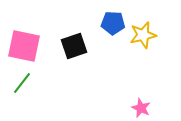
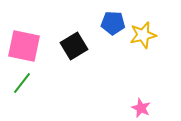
black square: rotated 12 degrees counterclockwise
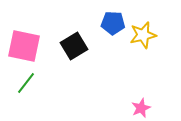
green line: moved 4 px right
pink star: rotated 24 degrees clockwise
